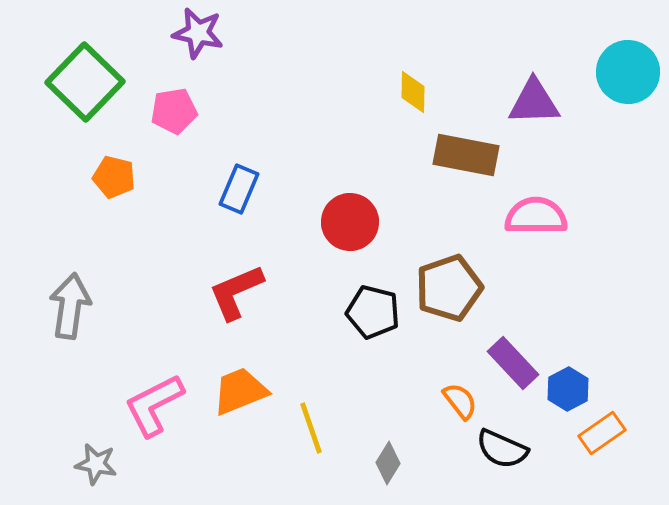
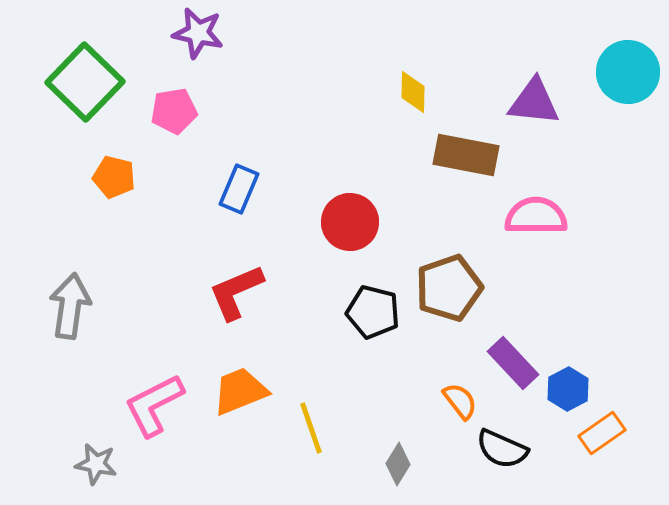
purple triangle: rotated 8 degrees clockwise
gray diamond: moved 10 px right, 1 px down
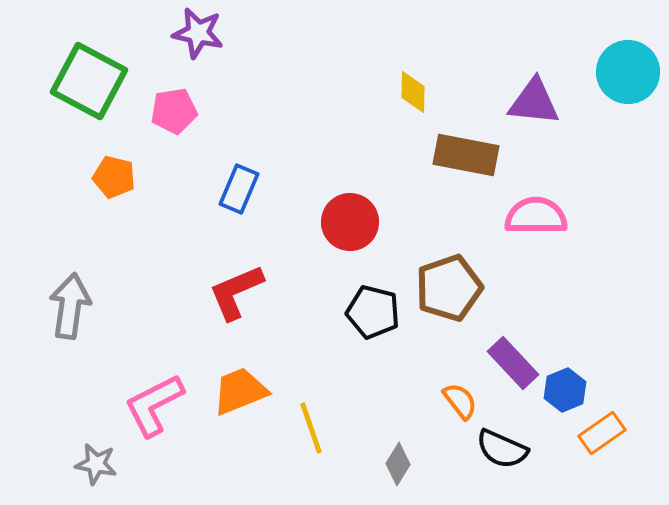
green square: moved 4 px right, 1 px up; rotated 16 degrees counterclockwise
blue hexagon: moved 3 px left, 1 px down; rotated 6 degrees clockwise
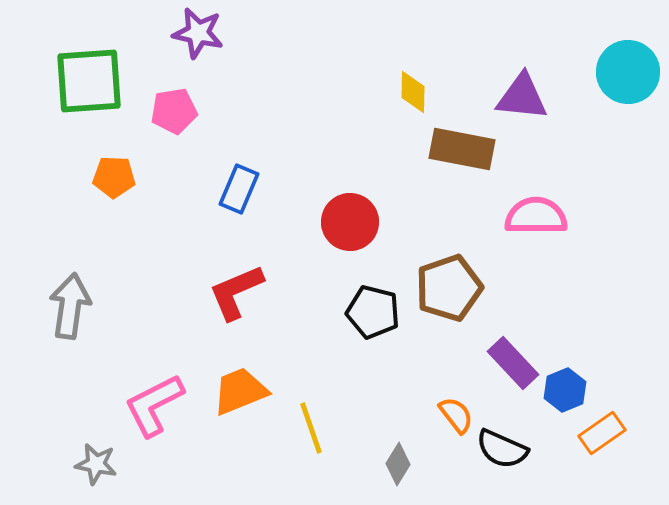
green square: rotated 32 degrees counterclockwise
purple triangle: moved 12 px left, 5 px up
brown rectangle: moved 4 px left, 6 px up
orange pentagon: rotated 12 degrees counterclockwise
orange semicircle: moved 4 px left, 14 px down
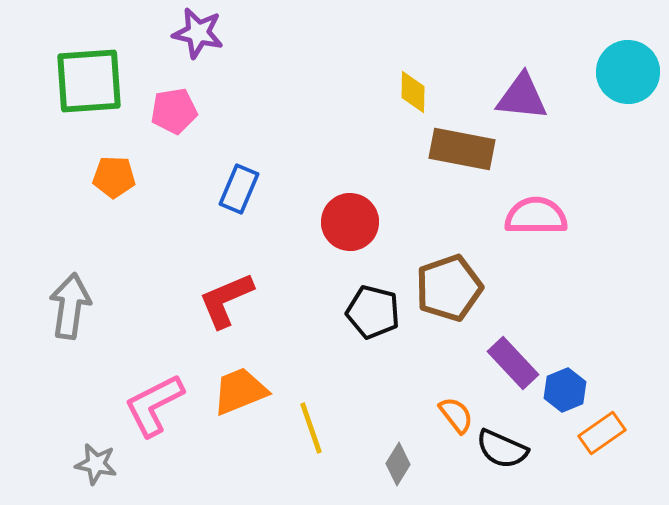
red L-shape: moved 10 px left, 8 px down
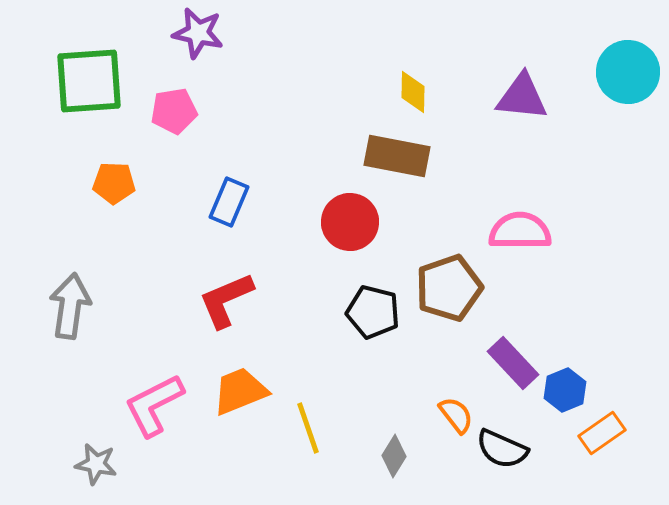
brown rectangle: moved 65 px left, 7 px down
orange pentagon: moved 6 px down
blue rectangle: moved 10 px left, 13 px down
pink semicircle: moved 16 px left, 15 px down
yellow line: moved 3 px left
gray diamond: moved 4 px left, 8 px up
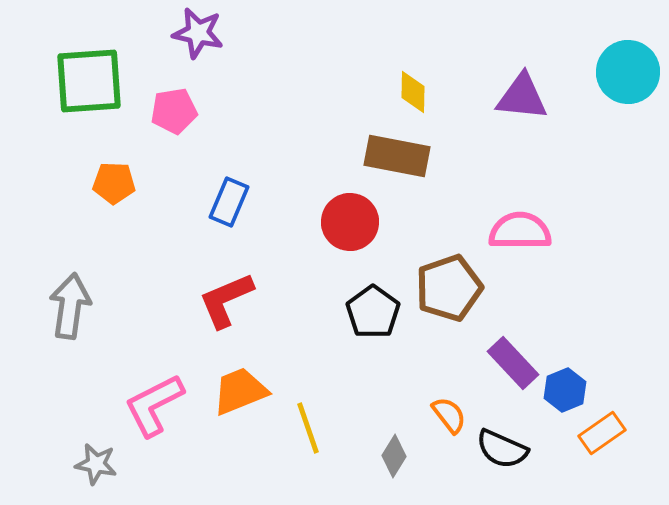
black pentagon: rotated 22 degrees clockwise
orange semicircle: moved 7 px left
